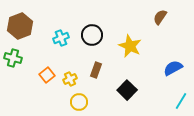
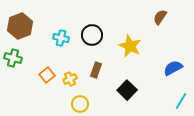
cyan cross: rotated 35 degrees clockwise
yellow circle: moved 1 px right, 2 px down
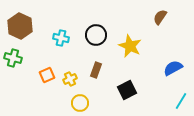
brown hexagon: rotated 15 degrees counterclockwise
black circle: moved 4 px right
orange square: rotated 14 degrees clockwise
black square: rotated 18 degrees clockwise
yellow circle: moved 1 px up
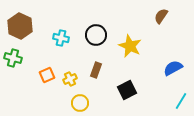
brown semicircle: moved 1 px right, 1 px up
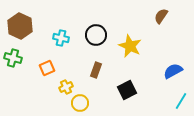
blue semicircle: moved 3 px down
orange square: moved 7 px up
yellow cross: moved 4 px left, 8 px down
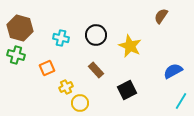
brown hexagon: moved 2 px down; rotated 10 degrees counterclockwise
green cross: moved 3 px right, 3 px up
brown rectangle: rotated 63 degrees counterclockwise
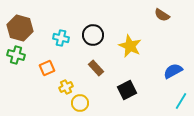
brown semicircle: moved 1 px right, 1 px up; rotated 91 degrees counterclockwise
black circle: moved 3 px left
brown rectangle: moved 2 px up
